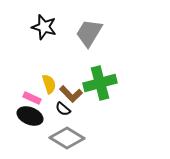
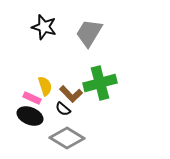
yellow semicircle: moved 4 px left, 2 px down
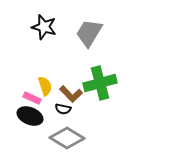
black semicircle: rotated 28 degrees counterclockwise
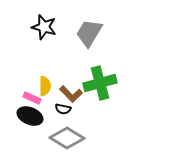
yellow semicircle: rotated 18 degrees clockwise
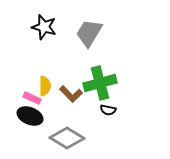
black semicircle: moved 45 px right, 1 px down
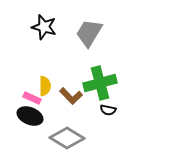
brown L-shape: moved 2 px down
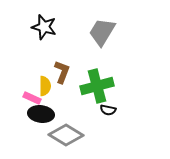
gray trapezoid: moved 13 px right, 1 px up
green cross: moved 3 px left, 3 px down
brown L-shape: moved 9 px left, 24 px up; rotated 115 degrees counterclockwise
black ellipse: moved 11 px right, 2 px up; rotated 15 degrees counterclockwise
gray diamond: moved 1 px left, 3 px up
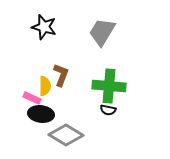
brown L-shape: moved 1 px left, 3 px down
green cross: moved 12 px right; rotated 20 degrees clockwise
